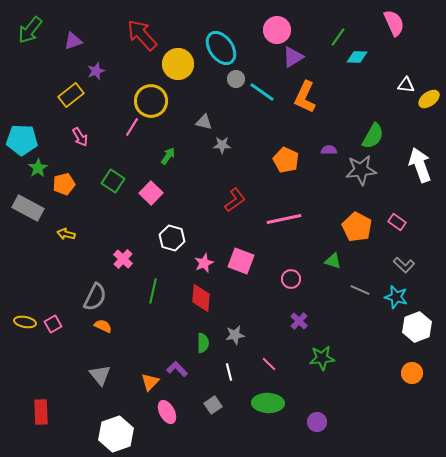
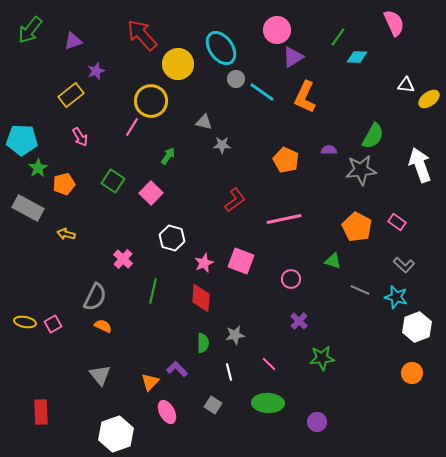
gray square at (213, 405): rotated 24 degrees counterclockwise
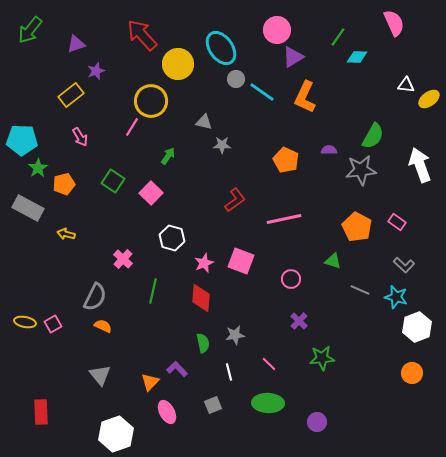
purple triangle at (73, 41): moved 3 px right, 3 px down
green semicircle at (203, 343): rotated 12 degrees counterclockwise
gray square at (213, 405): rotated 36 degrees clockwise
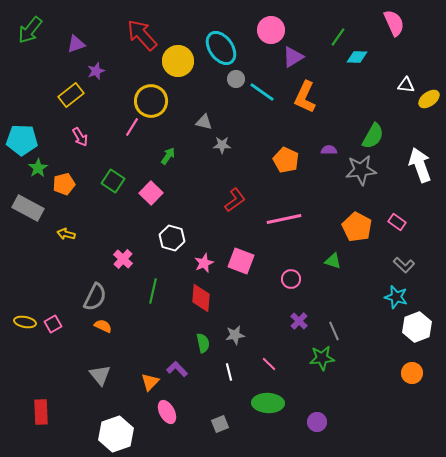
pink circle at (277, 30): moved 6 px left
yellow circle at (178, 64): moved 3 px up
gray line at (360, 290): moved 26 px left, 41 px down; rotated 42 degrees clockwise
gray square at (213, 405): moved 7 px right, 19 px down
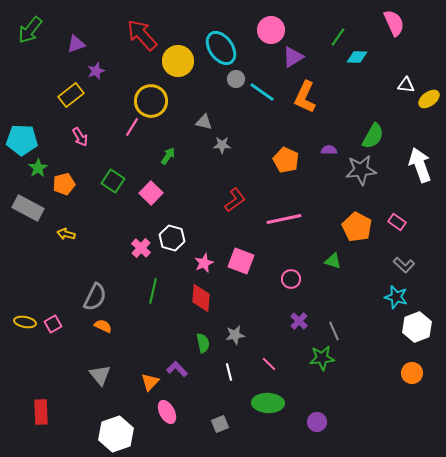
pink cross at (123, 259): moved 18 px right, 11 px up
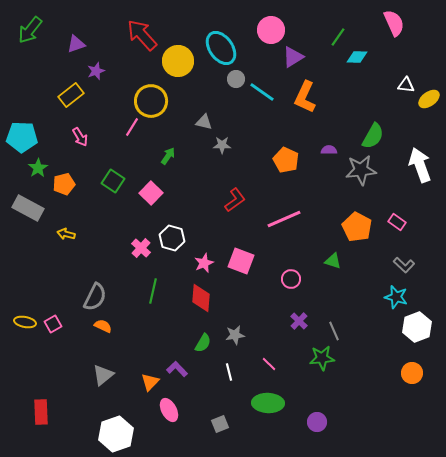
cyan pentagon at (22, 140): moved 3 px up
pink line at (284, 219): rotated 12 degrees counterclockwise
green semicircle at (203, 343): rotated 42 degrees clockwise
gray triangle at (100, 375): moved 3 px right; rotated 30 degrees clockwise
pink ellipse at (167, 412): moved 2 px right, 2 px up
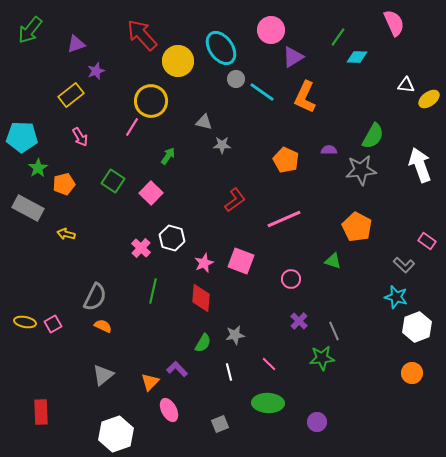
pink rectangle at (397, 222): moved 30 px right, 19 px down
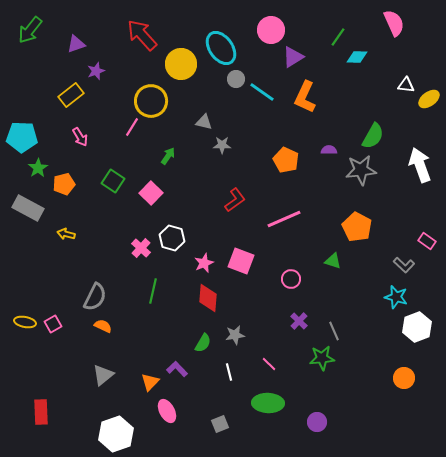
yellow circle at (178, 61): moved 3 px right, 3 px down
red diamond at (201, 298): moved 7 px right
orange circle at (412, 373): moved 8 px left, 5 px down
pink ellipse at (169, 410): moved 2 px left, 1 px down
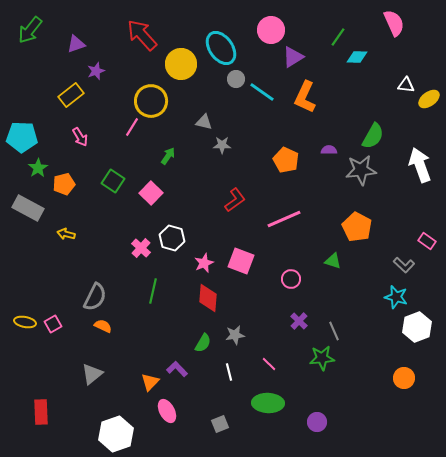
gray triangle at (103, 375): moved 11 px left, 1 px up
